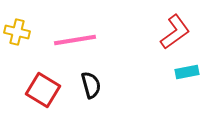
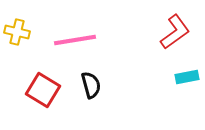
cyan rectangle: moved 5 px down
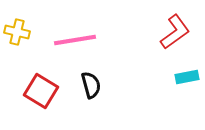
red square: moved 2 px left, 1 px down
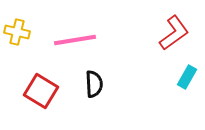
red L-shape: moved 1 px left, 1 px down
cyan rectangle: rotated 50 degrees counterclockwise
black semicircle: moved 3 px right, 1 px up; rotated 12 degrees clockwise
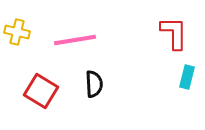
red L-shape: rotated 54 degrees counterclockwise
cyan rectangle: rotated 15 degrees counterclockwise
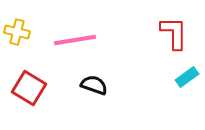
cyan rectangle: rotated 40 degrees clockwise
black semicircle: moved 1 px down; rotated 68 degrees counterclockwise
red square: moved 12 px left, 3 px up
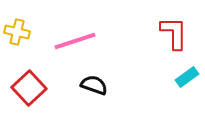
pink line: moved 1 px down; rotated 9 degrees counterclockwise
red square: rotated 16 degrees clockwise
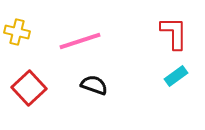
pink line: moved 5 px right
cyan rectangle: moved 11 px left, 1 px up
